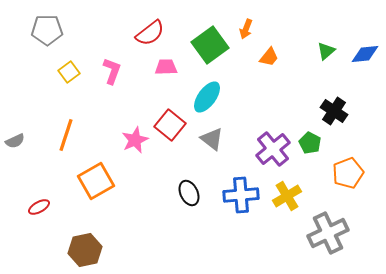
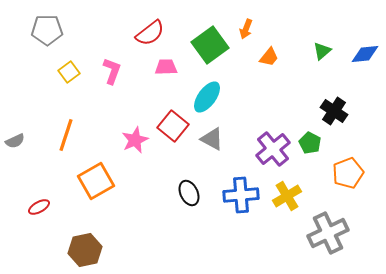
green triangle: moved 4 px left
red square: moved 3 px right, 1 px down
gray triangle: rotated 10 degrees counterclockwise
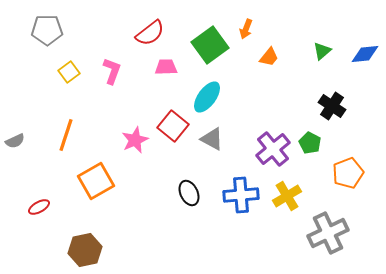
black cross: moved 2 px left, 5 px up
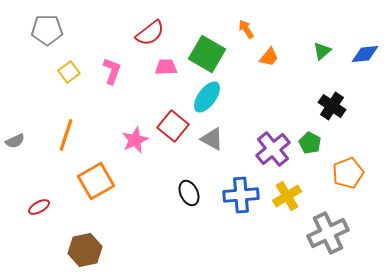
orange arrow: rotated 126 degrees clockwise
green square: moved 3 px left, 9 px down; rotated 24 degrees counterclockwise
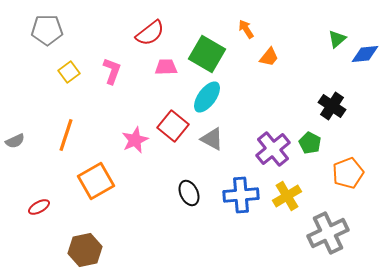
green triangle: moved 15 px right, 12 px up
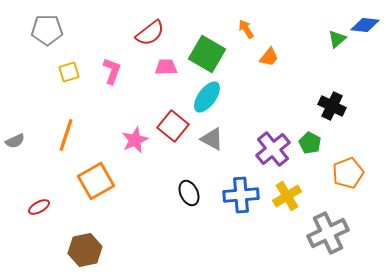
blue diamond: moved 29 px up; rotated 12 degrees clockwise
yellow square: rotated 20 degrees clockwise
black cross: rotated 8 degrees counterclockwise
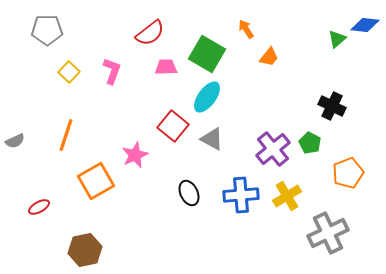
yellow square: rotated 30 degrees counterclockwise
pink star: moved 15 px down
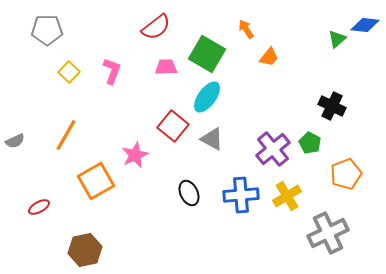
red semicircle: moved 6 px right, 6 px up
orange line: rotated 12 degrees clockwise
orange pentagon: moved 2 px left, 1 px down
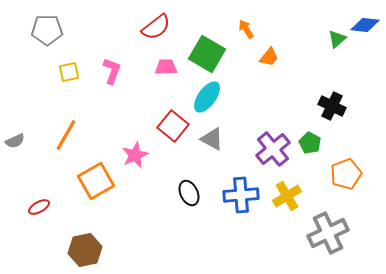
yellow square: rotated 35 degrees clockwise
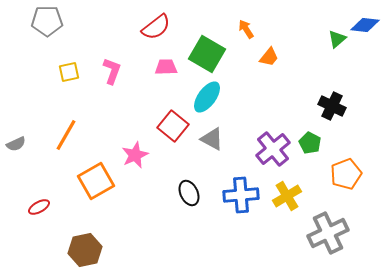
gray pentagon: moved 9 px up
gray semicircle: moved 1 px right, 3 px down
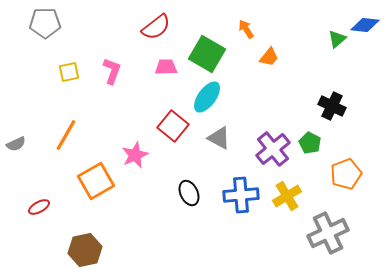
gray pentagon: moved 2 px left, 2 px down
gray triangle: moved 7 px right, 1 px up
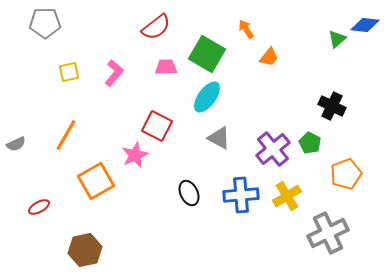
pink L-shape: moved 2 px right, 2 px down; rotated 20 degrees clockwise
red square: moved 16 px left; rotated 12 degrees counterclockwise
